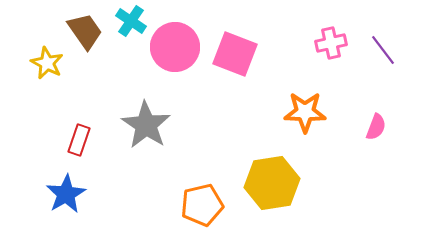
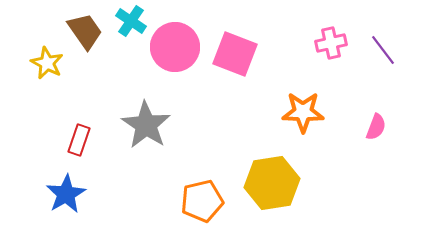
orange star: moved 2 px left
orange pentagon: moved 4 px up
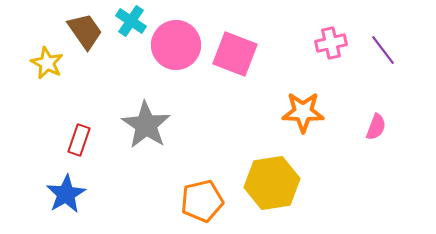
pink circle: moved 1 px right, 2 px up
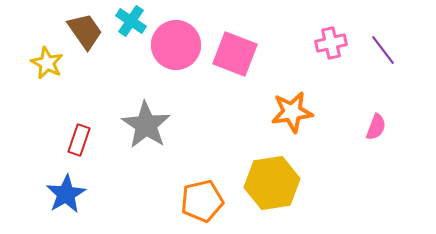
orange star: moved 11 px left; rotated 9 degrees counterclockwise
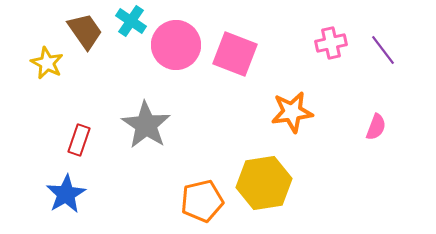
yellow hexagon: moved 8 px left
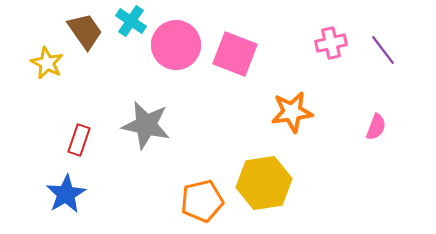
gray star: rotated 21 degrees counterclockwise
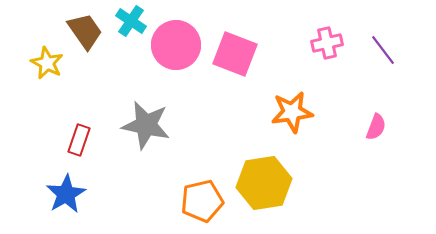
pink cross: moved 4 px left
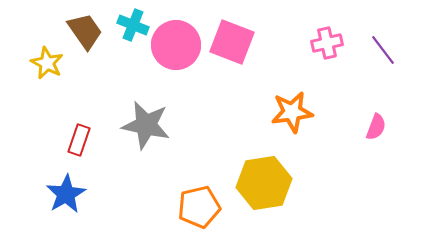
cyan cross: moved 2 px right, 4 px down; rotated 12 degrees counterclockwise
pink square: moved 3 px left, 12 px up
orange pentagon: moved 3 px left, 6 px down
